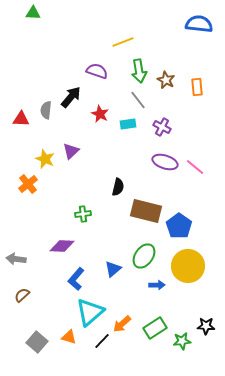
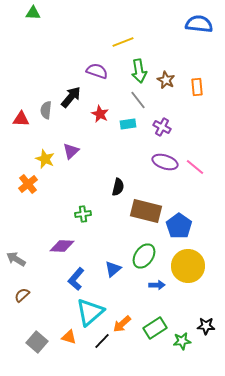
gray arrow: rotated 24 degrees clockwise
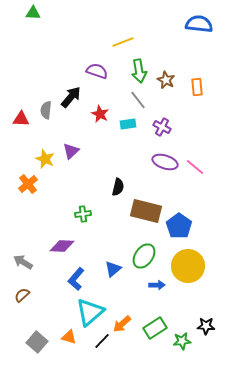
gray arrow: moved 7 px right, 3 px down
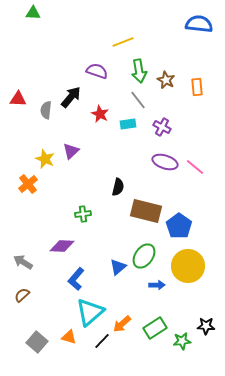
red triangle: moved 3 px left, 20 px up
blue triangle: moved 5 px right, 2 px up
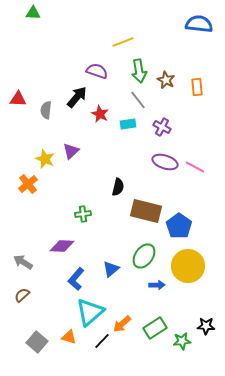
black arrow: moved 6 px right
pink line: rotated 12 degrees counterclockwise
blue triangle: moved 7 px left, 2 px down
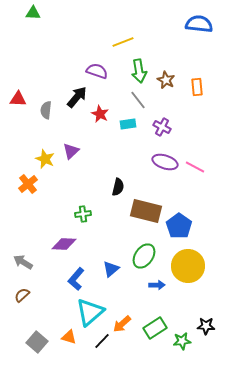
purple diamond: moved 2 px right, 2 px up
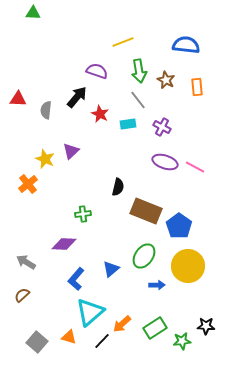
blue semicircle: moved 13 px left, 21 px down
brown rectangle: rotated 8 degrees clockwise
gray arrow: moved 3 px right
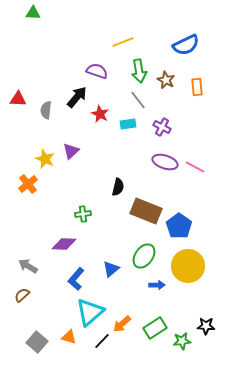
blue semicircle: rotated 148 degrees clockwise
gray arrow: moved 2 px right, 4 px down
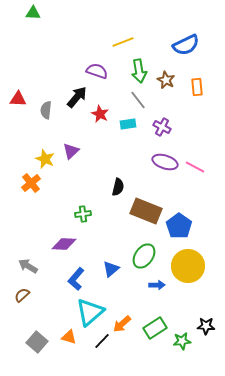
orange cross: moved 3 px right, 1 px up
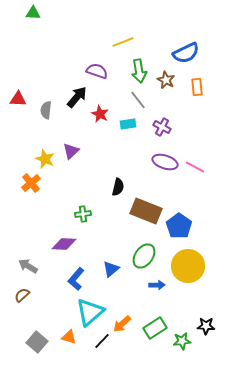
blue semicircle: moved 8 px down
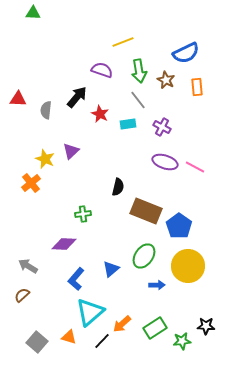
purple semicircle: moved 5 px right, 1 px up
